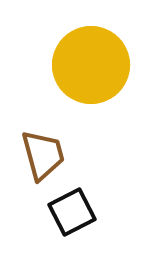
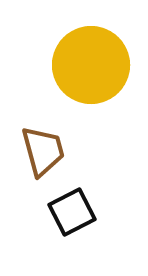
brown trapezoid: moved 4 px up
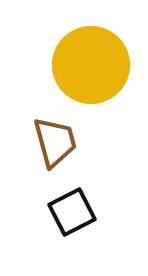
brown trapezoid: moved 12 px right, 9 px up
